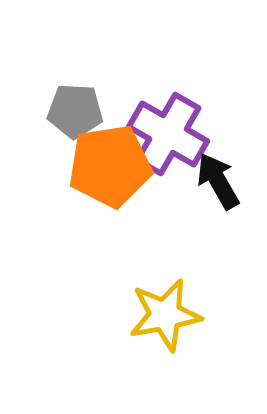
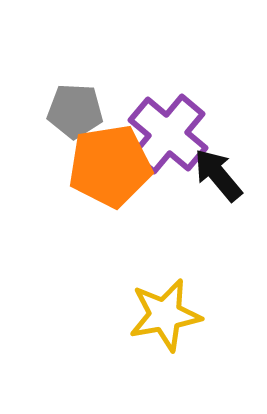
purple cross: rotated 10 degrees clockwise
black arrow: moved 6 px up; rotated 10 degrees counterclockwise
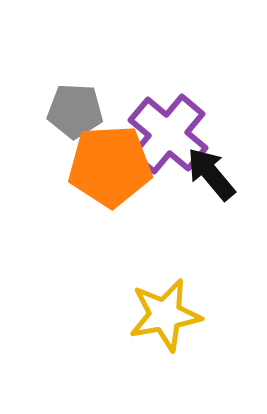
orange pentagon: rotated 6 degrees clockwise
black arrow: moved 7 px left, 1 px up
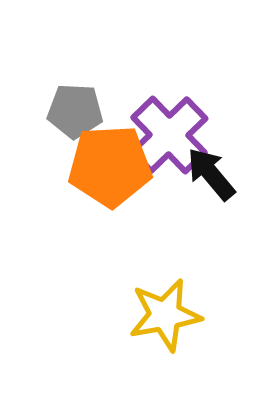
purple cross: moved 1 px right, 1 px down; rotated 6 degrees clockwise
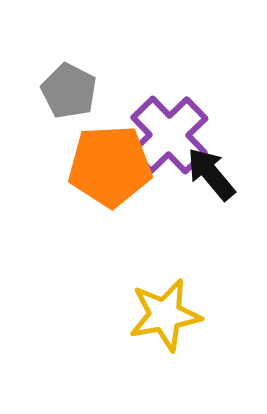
gray pentagon: moved 6 px left, 20 px up; rotated 24 degrees clockwise
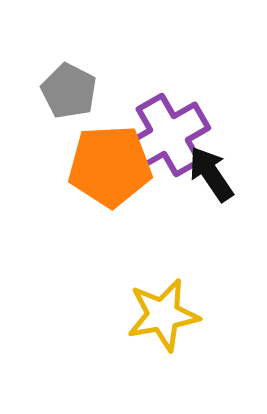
purple cross: rotated 14 degrees clockwise
black arrow: rotated 6 degrees clockwise
yellow star: moved 2 px left
